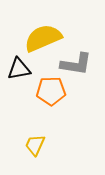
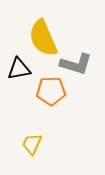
yellow semicircle: rotated 90 degrees counterclockwise
gray L-shape: rotated 8 degrees clockwise
yellow trapezoid: moved 3 px left, 1 px up
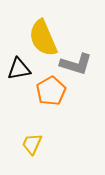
orange pentagon: rotated 28 degrees counterclockwise
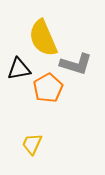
orange pentagon: moved 3 px left, 3 px up
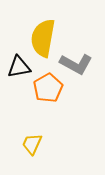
yellow semicircle: rotated 33 degrees clockwise
gray L-shape: rotated 12 degrees clockwise
black triangle: moved 2 px up
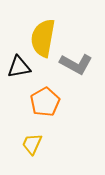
orange pentagon: moved 3 px left, 14 px down
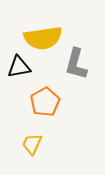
yellow semicircle: rotated 108 degrees counterclockwise
gray L-shape: rotated 76 degrees clockwise
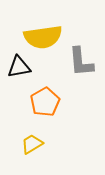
yellow semicircle: moved 1 px up
gray L-shape: moved 5 px right, 2 px up; rotated 20 degrees counterclockwise
yellow trapezoid: rotated 35 degrees clockwise
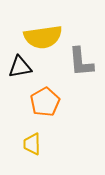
black triangle: moved 1 px right
yellow trapezoid: rotated 60 degrees counterclockwise
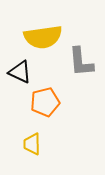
black triangle: moved 5 px down; rotated 35 degrees clockwise
orange pentagon: rotated 16 degrees clockwise
